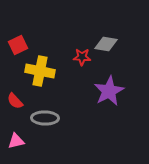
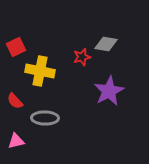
red square: moved 2 px left, 2 px down
red star: rotated 18 degrees counterclockwise
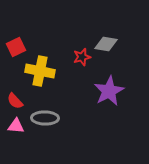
pink triangle: moved 15 px up; rotated 18 degrees clockwise
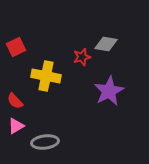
yellow cross: moved 6 px right, 5 px down
gray ellipse: moved 24 px down; rotated 8 degrees counterclockwise
pink triangle: rotated 36 degrees counterclockwise
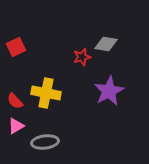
yellow cross: moved 17 px down
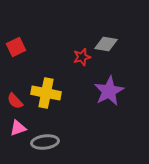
pink triangle: moved 2 px right, 2 px down; rotated 12 degrees clockwise
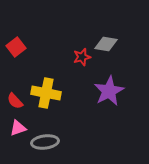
red square: rotated 12 degrees counterclockwise
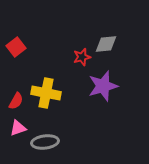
gray diamond: rotated 15 degrees counterclockwise
purple star: moved 6 px left, 5 px up; rotated 12 degrees clockwise
red semicircle: moved 1 px right; rotated 108 degrees counterclockwise
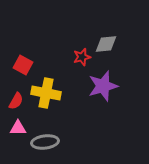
red square: moved 7 px right, 18 px down; rotated 24 degrees counterclockwise
pink triangle: rotated 18 degrees clockwise
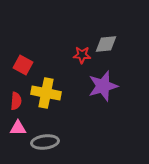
red star: moved 2 px up; rotated 18 degrees clockwise
red semicircle: rotated 24 degrees counterclockwise
